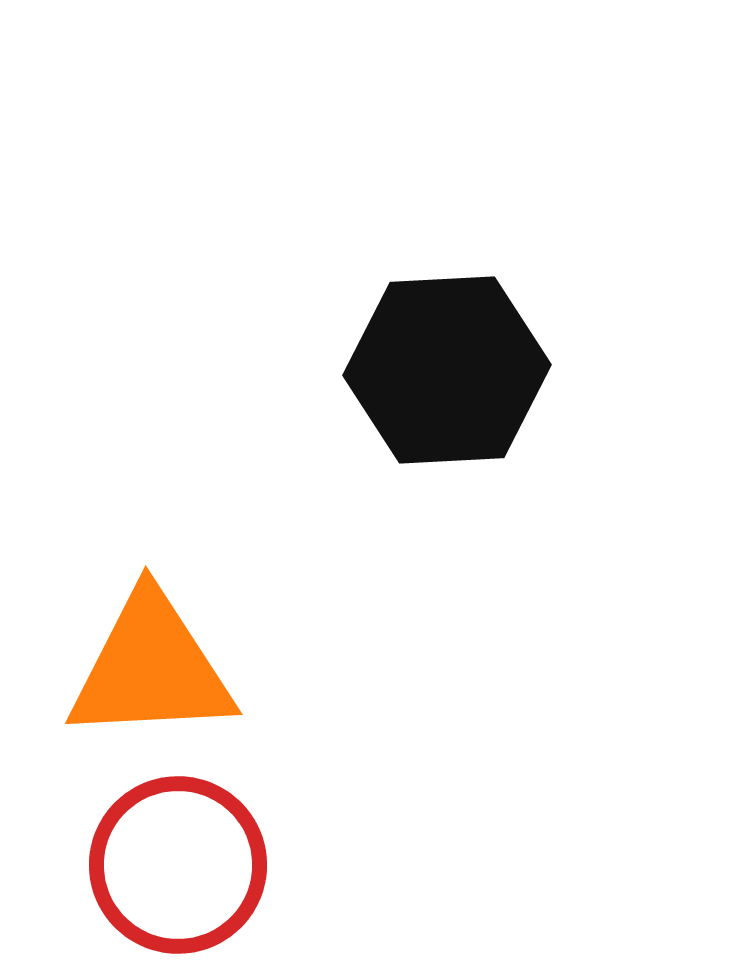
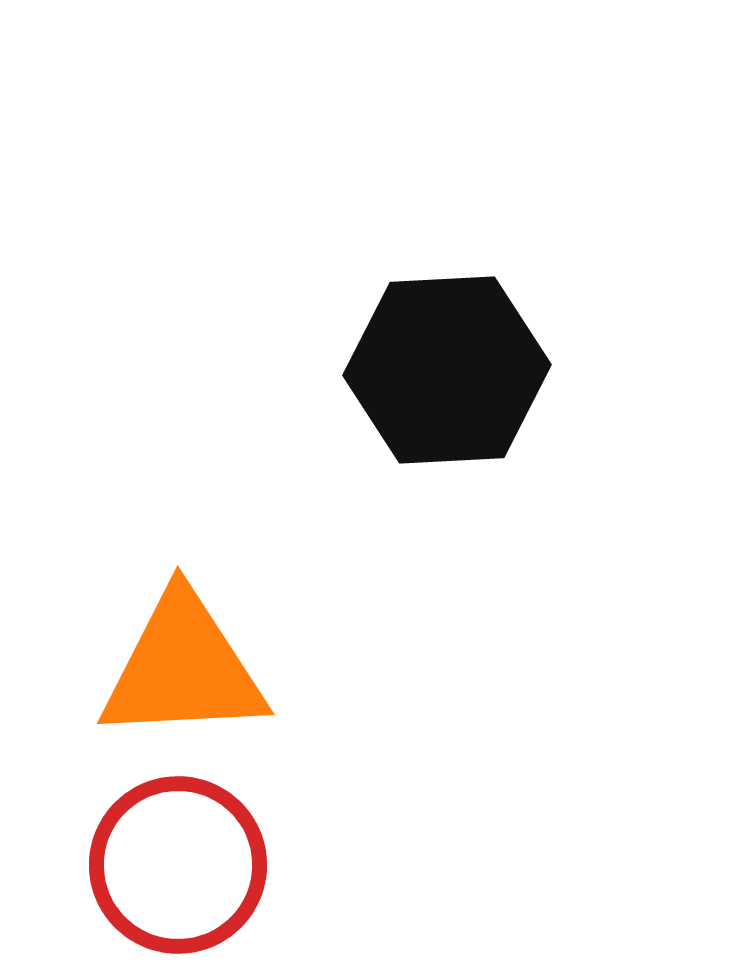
orange triangle: moved 32 px right
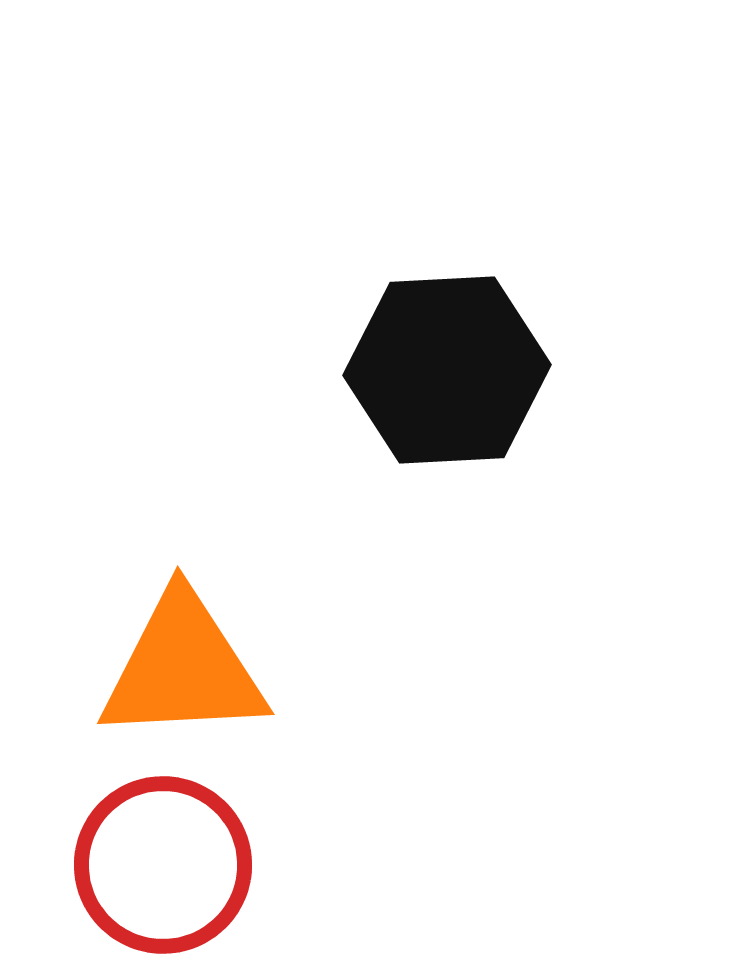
red circle: moved 15 px left
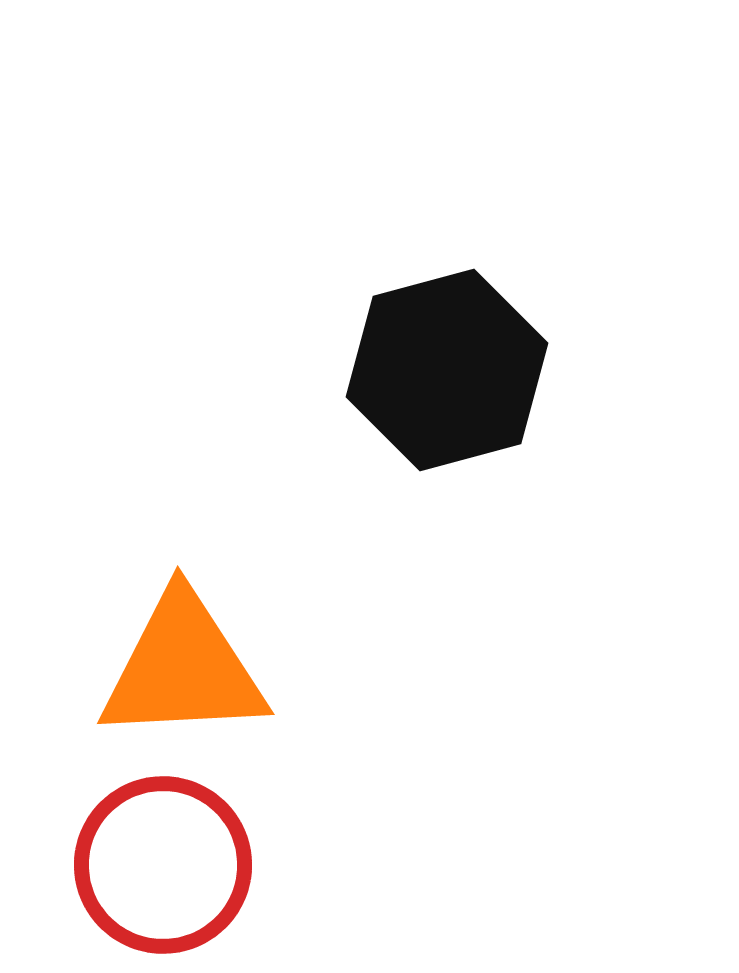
black hexagon: rotated 12 degrees counterclockwise
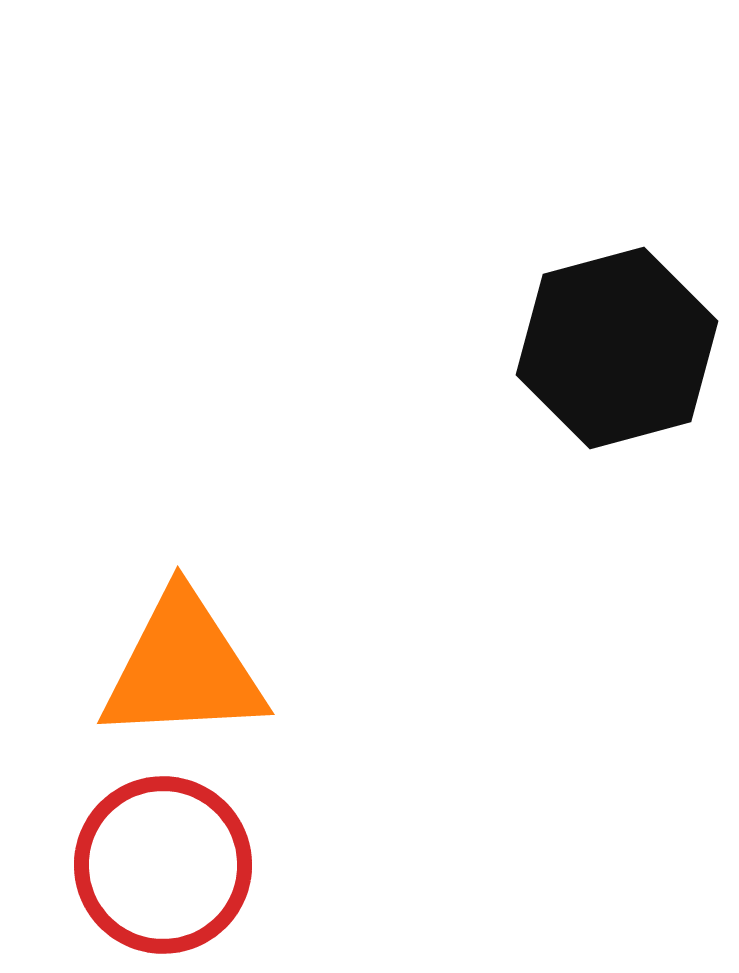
black hexagon: moved 170 px right, 22 px up
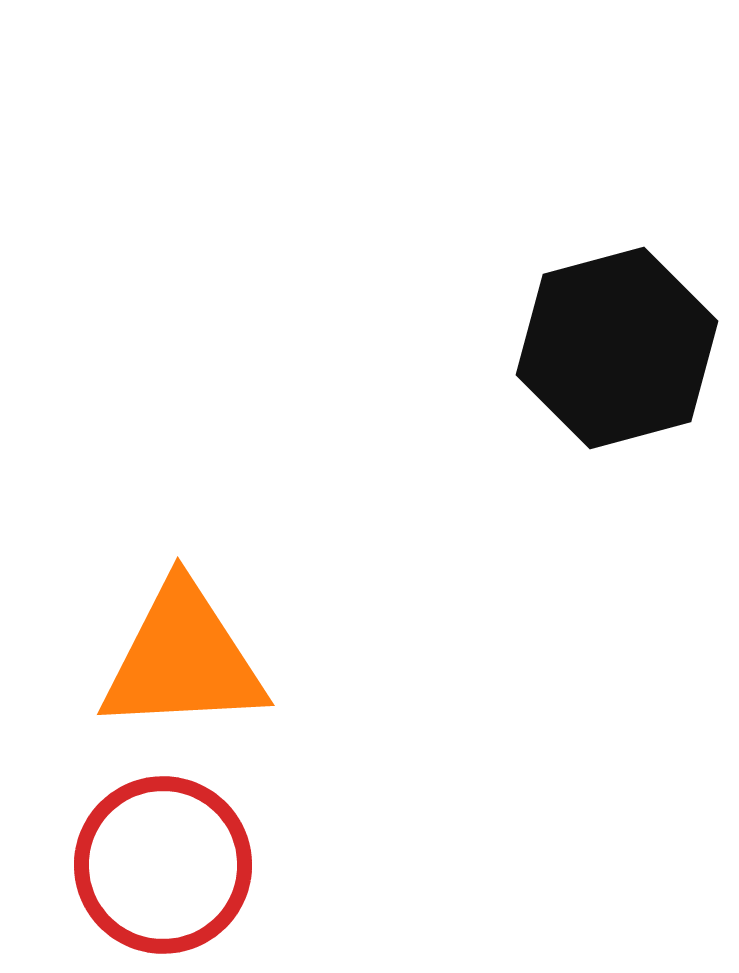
orange triangle: moved 9 px up
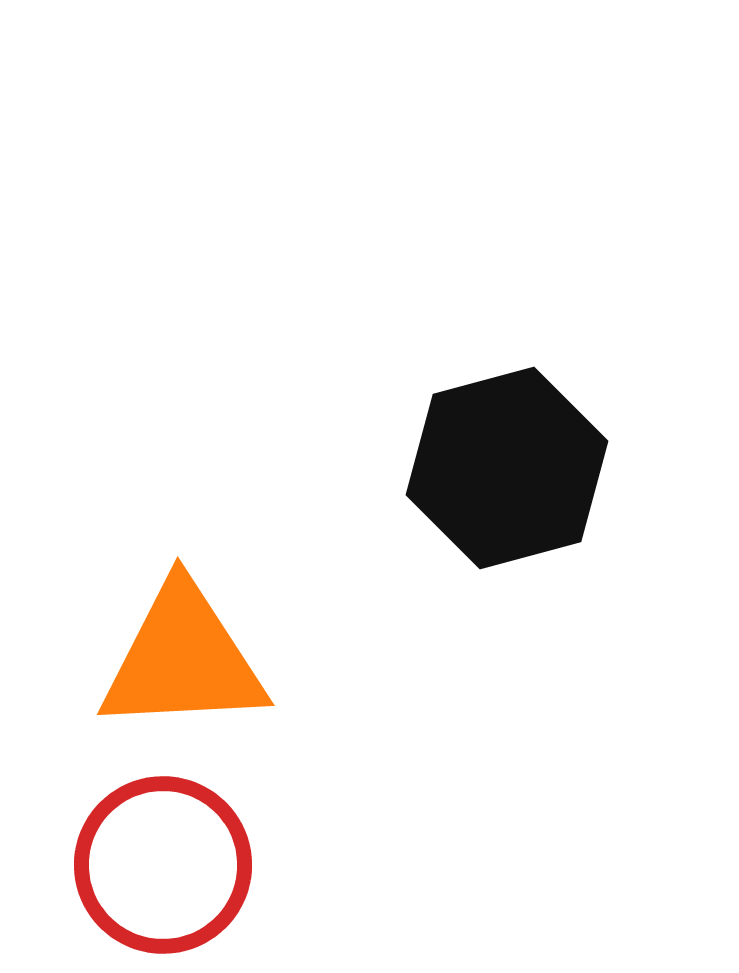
black hexagon: moved 110 px left, 120 px down
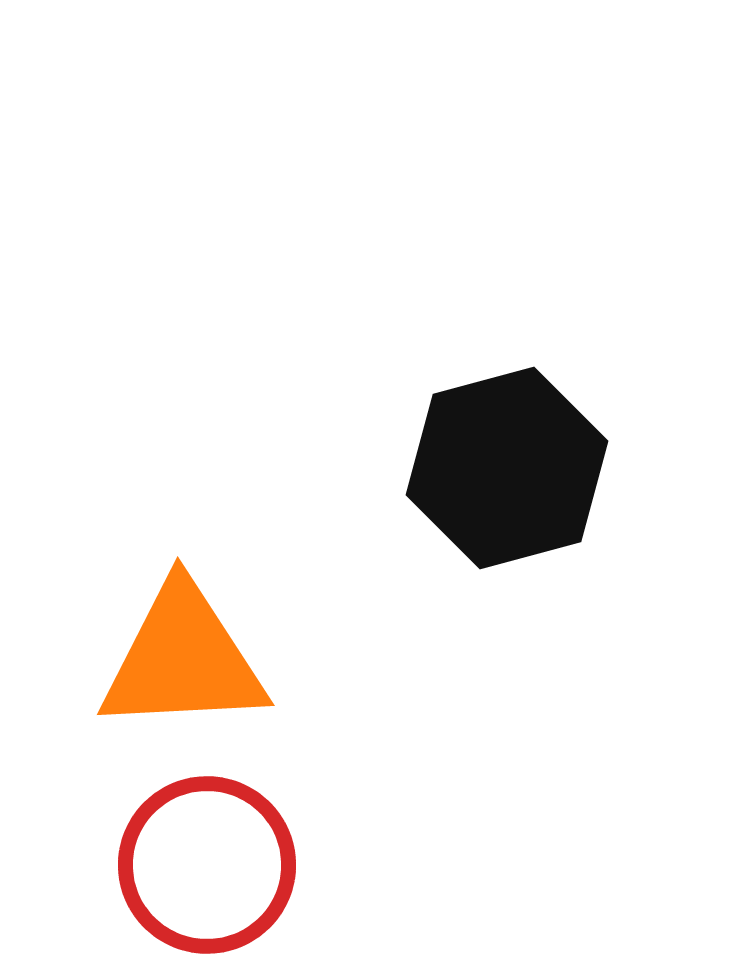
red circle: moved 44 px right
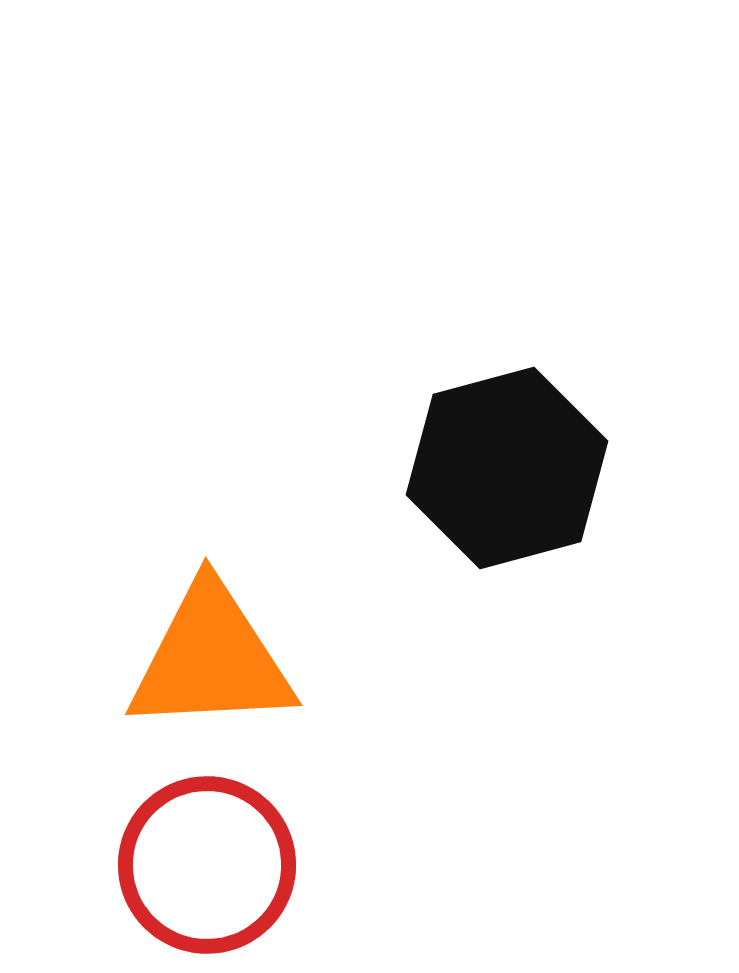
orange triangle: moved 28 px right
